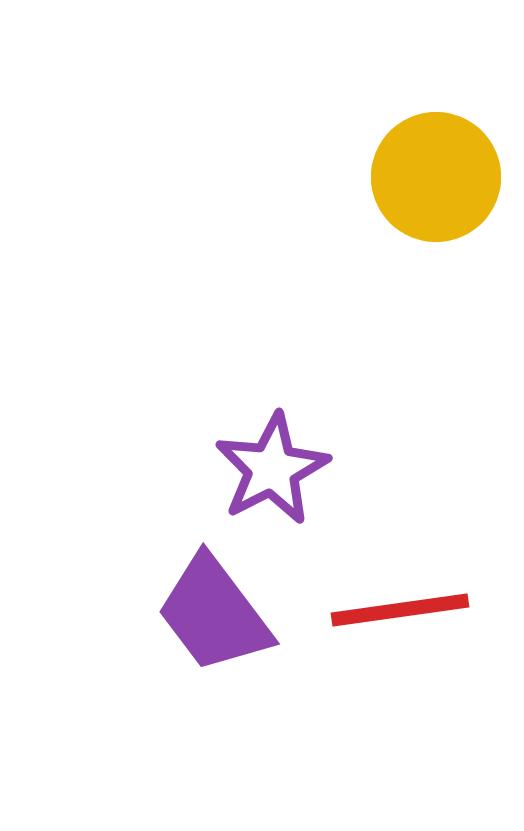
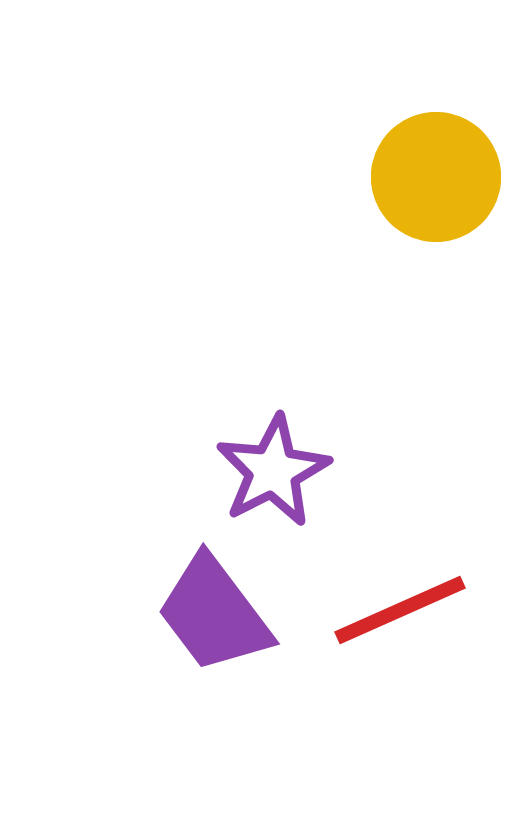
purple star: moved 1 px right, 2 px down
red line: rotated 16 degrees counterclockwise
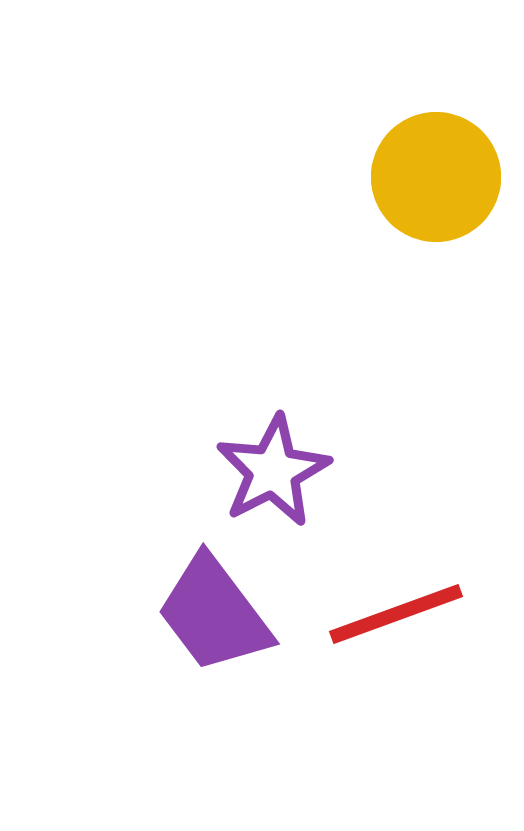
red line: moved 4 px left, 4 px down; rotated 4 degrees clockwise
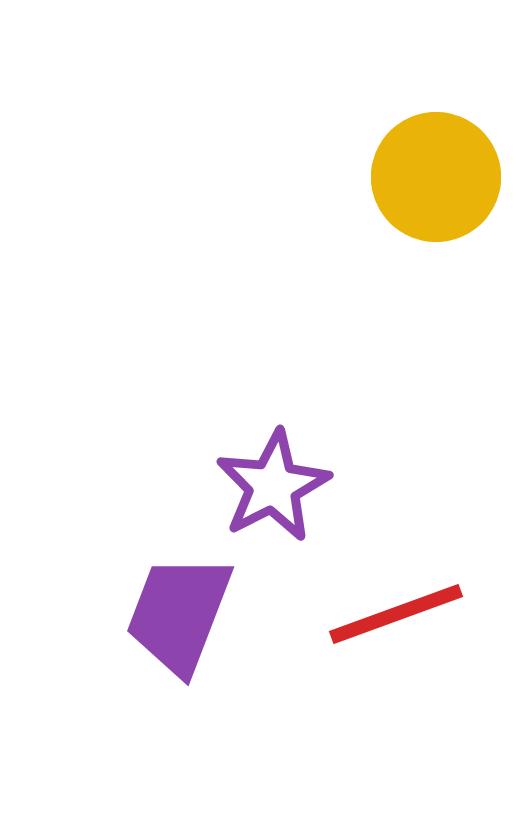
purple star: moved 15 px down
purple trapezoid: moved 35 px left; rotated 58 degrees clockwise
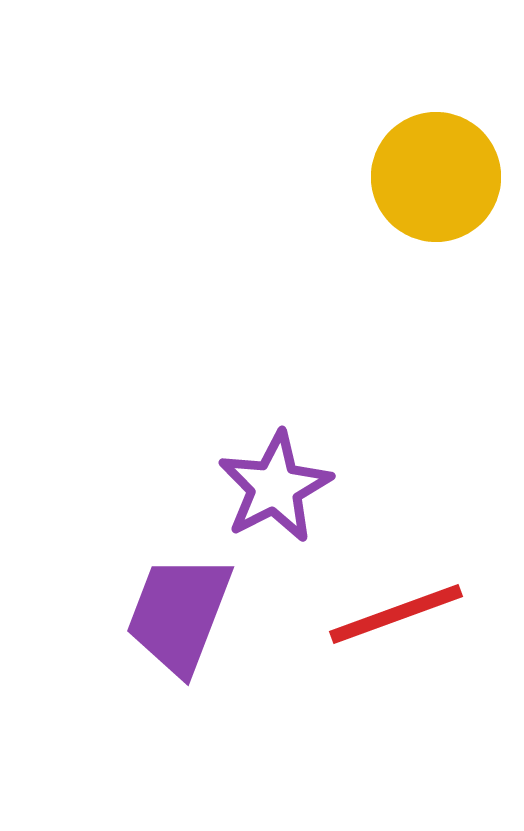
purple star: moved 2 px right, 1 px down
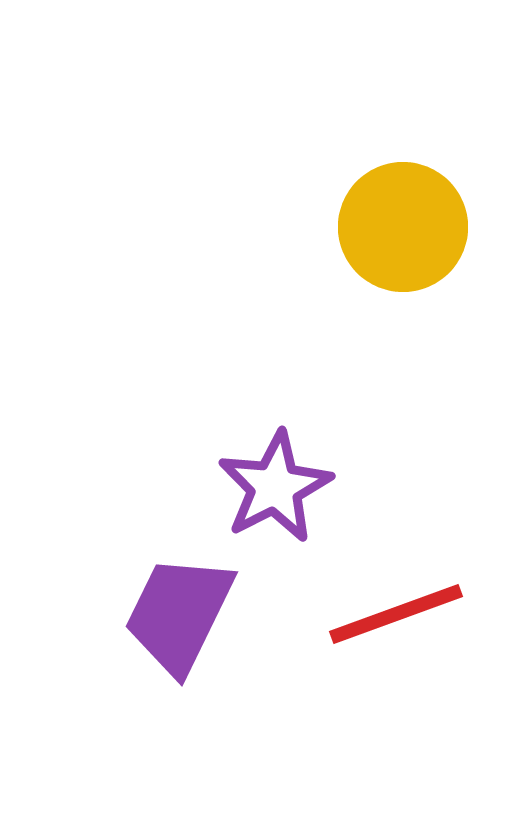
yellow circle: moved 33 px left, 50 px down
purple trapezoid: rotated 5 degrees clockwise
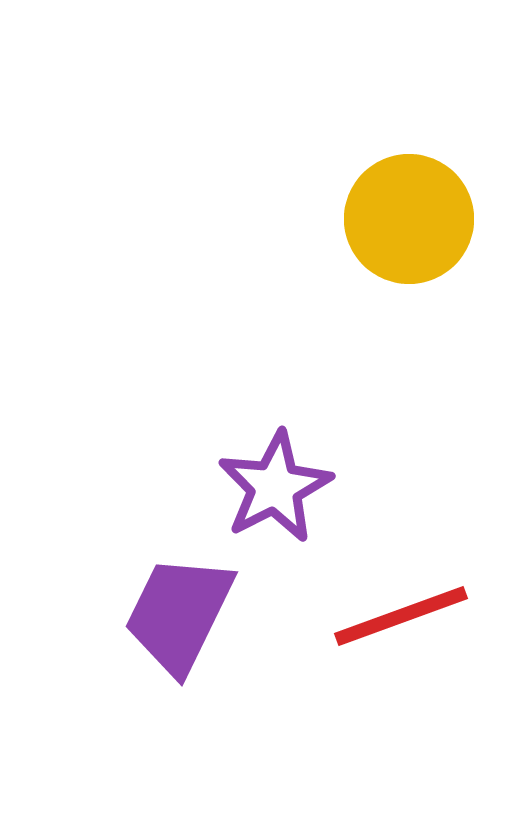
yellow circle: moved 6 px right, 8 px up
red line: moved 5 px right, 2 px down
